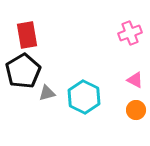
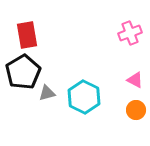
black pentagon: moved 1 px down
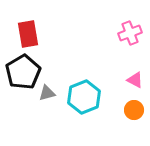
red rectangle: moved 1 px right, 1 px up
cyan hexagon: rotated 12 degrees clockwise
orange circle: moved 2 px left
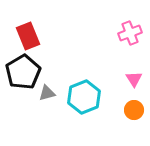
red rectangle: moved 2 px down; rotated 12 degrees counterclockwise
pink triangle: moved 1 px left, 1 px up; rotated 30 degrees clockwise
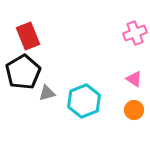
pink cross: moved 5 px right
pink triangle: rotated 24 degrees counterclockwise
cyan hexagon: moved 4 px down
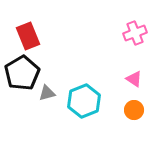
black pentagon: moved 1 px left, 1 px down
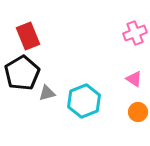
orange circle: moved 4 px right, 2 px down
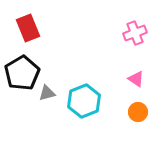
red rectangle: moved 8 px up
pink triangle: moved 2 px right
